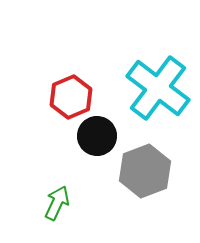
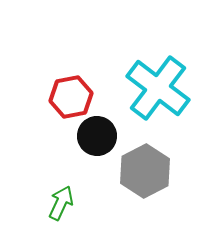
red hexagon: rotated 12 degrees clockwise
gray hexagon: rotated 6 degrees counterclockwise
green arrow: moved 4 px right
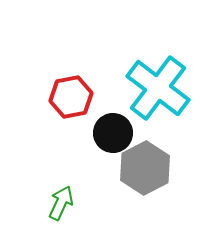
black circle: moved 16 px right, 3 px up
gray hexagon: moved 3 px up
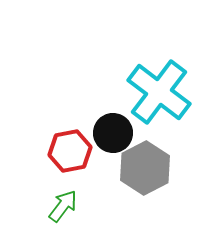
cyan cross: moved 1 px right, 4 px down
red hexagon: moved 1 px left, 54 px down
green arrow: moved 2 px right, 3 px down; rotated 12 degrees clockwise
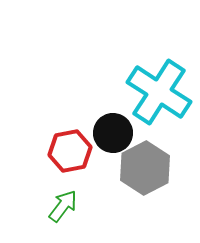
cyan cross: rotated 4 degrees counterclockwise
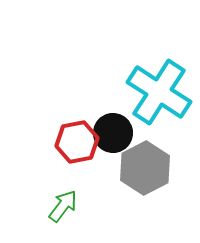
red hexagon: moved 7 px right, 9 px up
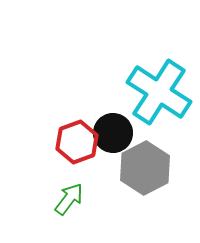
red hexagon: rotated 9 degrees counterclockwise
green arrow: moved 6 px right, 7 px up
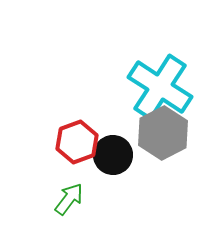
cyan cross: moved 1 px right, 5 px up
black circle: moved 22 px down
gray hexagon: moved 18 px right, 35 px up
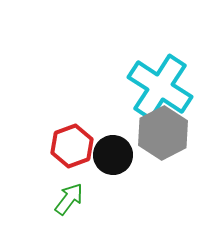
red hexagon: moved 5 px left, 4 px down
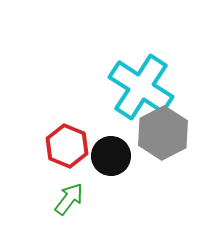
cyan cross: moved 19 px left
red hexagon: moved 5 px left; rotated 18 degrees counterclockwise
black circle: moved 2 px left, 1 px down
